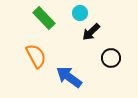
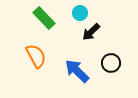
black circle: moved 5 px down
blue arrow: moved 8 px right, 6 px up; rotated 8 degrees clockwise
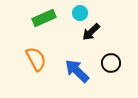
green rectangle: rotated 70 degrees counterclockwise
orange semicircle: moved 3 px down
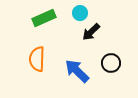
orange semicircle: moved 1 px right; rotated 150 degrees counterclockwise
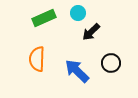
cyan circle: moved 2 px left
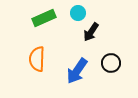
black arrow: rotated 12 degrees counterclockwise
blue arrow: rotated 100 degrees counterclockwise
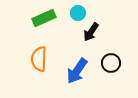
orange semicircle: moved 2 px right
